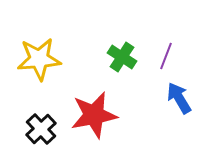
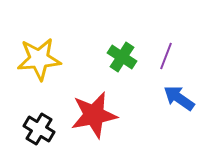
blue arrow: rotated 24 degrees counterclockwise
black cross: moved 2 px left; rotated 16 degrees counterclockwise
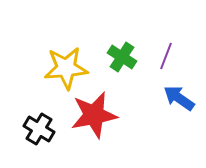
yellow star: moved 27 px right, 9 px down
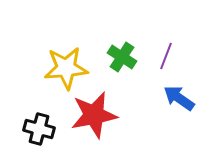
black cross: rotated 16 degrees counterclockwise
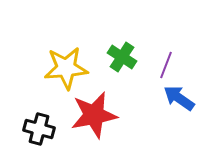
purple line: moved 9 px down
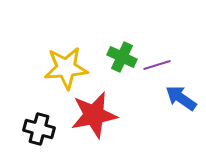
green cross: rotated 8 degrees counterclockwise
purple line: moved 9 px left; rotated 52 degrees clockwise
blue arrow: moved 2 px right
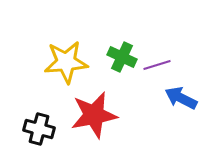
yellow star: moved 6 px up
blue arrow: rotated 8 degrees counterclockwise
